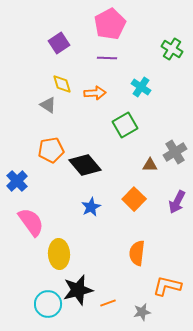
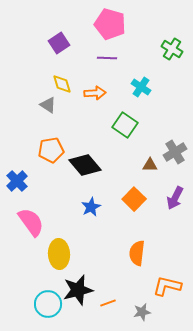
pink pentagon: rotated 28 degrees counterclockwise
green square: rotated 25 degrees counterclockwise
purple arrow: moved 2 px left, 4 px up
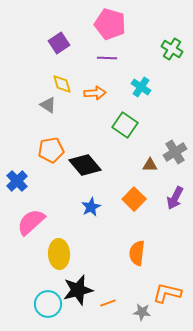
pink semicircle: rotated 96 degrees counterclockwise
orange L-shape: moved 7 px down
gray star: rotated 18 degrees clockwise
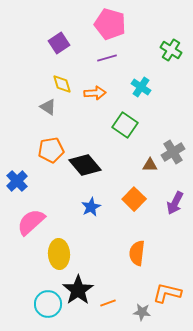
green cross: moved 1 px left, 1 px down
purple line: rotated 18 degrees counterclockwise
gray triangle: moved 2 px down
gray cross: moved 2 px left
purple arrow: moved 5 px down
black star: rotated 20 degrees counterclockwise
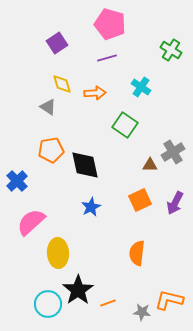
purple square: moved 2 px left
black diamond: rotated 28 degrees clockwise
orange square: moved 6 px right, 1 px down; rotated 20 degrees clockwise
yellow ellipse: moved 1 px left, 1 px up
orange L-shape: moved 2 px right, 7 px down
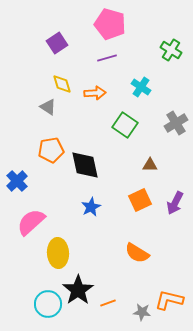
gray cross: moved 3 px right, 29 px up
orange semicircle: rotated 65 degrees counterclockwise
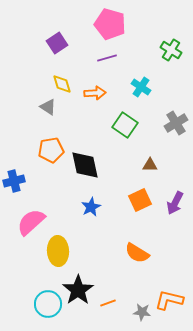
blue cross: moved 3 px left; rotated 30 degrees clockwise
yellow ellipse: moved 2 px up
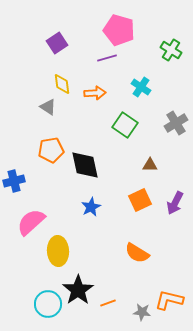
pink pentagon: moved 9 px right, 6 px down
yellow diamond: rotated 10 degrees clockwise
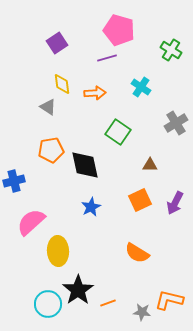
green square: moved 7 px left, 7 px down
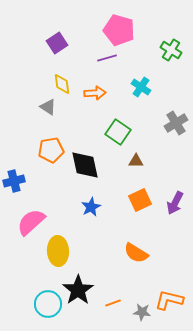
brown triangle: moved 14 px left, 4 px up
orange semicircle: moved 1 px left
orange line: moved 5 px right
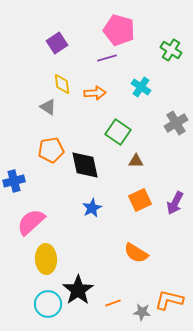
blue star: moved 1 px right, 1 px down
yellow ellipse: moved 12 px left, 8 px down
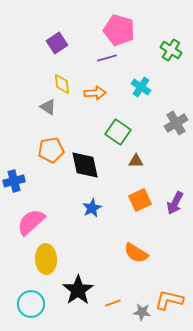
cyan circle: moved 17 px left
